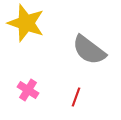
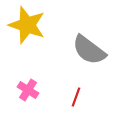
yellow star: moved 1 px right, 2 px down
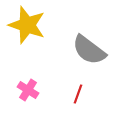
red line: moved 2 px right, 3 px up
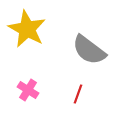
yellow star: moved 4 px down; rotated 9 degrees clockwise
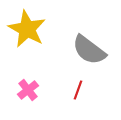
pink cross: rotated 20 degrees clockwise
red line: moved 4 px up
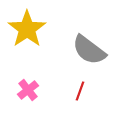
yellow star: rotated 9 degrees clockwise
red line: moved 2 px right, 1 px down
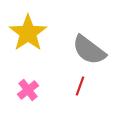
yellow star: moved 1 px right, 4 px down
red line: moved 5 px up
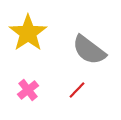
red line: moved 3 px left, 4 px down; rotated 24 degrees clockwise
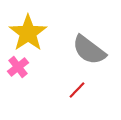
pink cross: moved 10 px left, 23 px up
